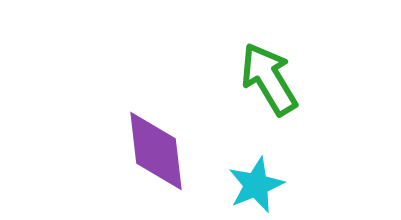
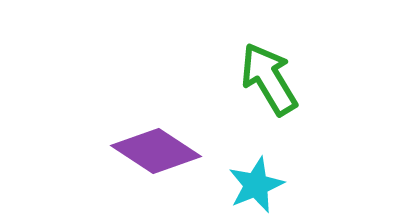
purple diamond: rotated 50 degrees counterclockwise
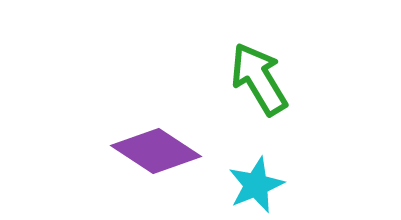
green arrow: moved 10 px left
